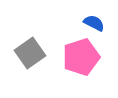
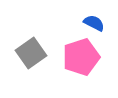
gray square: moved 1 px right
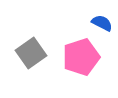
blue semicircle: moved 8 px right
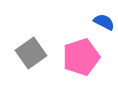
blue semicircle: moved 2 px right, 1 px up
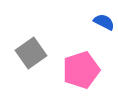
pink pentagon: moved 13 px down
